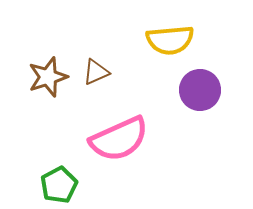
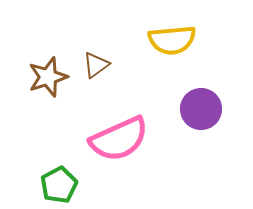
yellow semicircle: moved 2 px right
brown triangle: moved 7 px up; rotated 12 degrees counterclockwise
purple circle: moved 1 px right, 19 px down
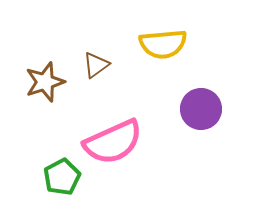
yellow semicircle: moved 9 px left, 4 px down
brown star: moved 3 px left, 5 px down
pink semicircle: moved 6 px left, 3 px down
green pentagon: moved 3 px right, 8 px up
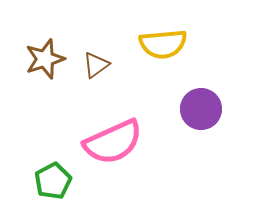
brown star: moved 23 px up
green pentagon: moved 9 px left, 4 px down
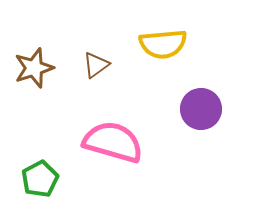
brown star: moved 11 px left, 9 px down
pink semicircle: rotated 140 degrees counterclockwise
green pentagon: moved 13 px left, 2 px up
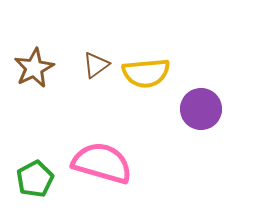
yellow semicircle: moved 17 px left, 29 px down
brown star: rotated 9 degrees counterclockwise
pink semicircle: moved 11 px left, 21 px down
green pentagon: moved 5 px left
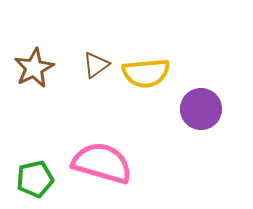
green pentagon: rotated 15 degrees clockwise
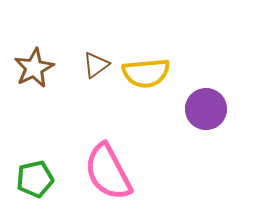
purple circle: moved 5 px right
pink semicircle: moved 6 px right, 9 px down; rotated 134 degrees counterclockwise
